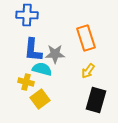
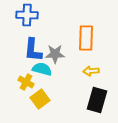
orange rectangle: rotated 20 degrees clockwise
yellow arrow: moved 3 px right; rotated 49 degrees clockwise
yellow cross: rotated 14 degrees clockwise
black rectangle: moved 1 px right
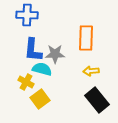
black rectangle: rotated 55 degrees counterclockwise
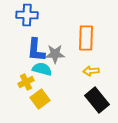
blue L-shape: moved 3 px right
yellow cross: rotated 35 degrees clockwise
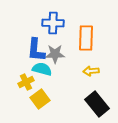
blue cross: moved 26 px right, 8 px down
black rectangle: moved 4 px down
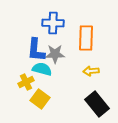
yellow square: rotated 18 degrees counterclockwise
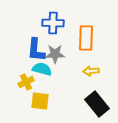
yellow square: moved 2 px down; rotated 30 degrees counterclockwise
